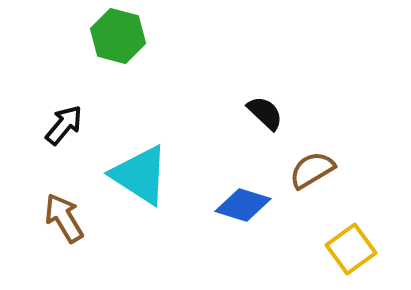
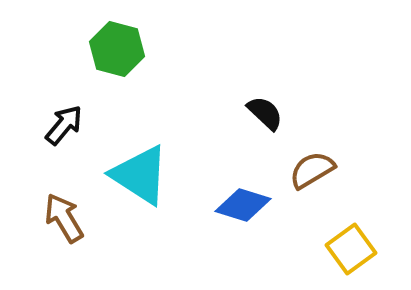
green hexagon: moved 1 px left, 13 px down
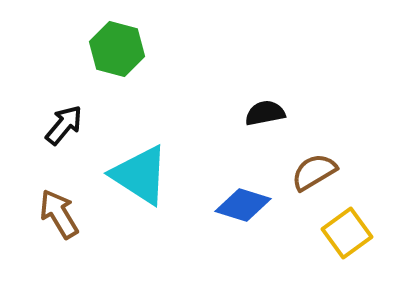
black semicircle: rotated 54 degrees counterclockwise
brown semicircle: moved 2 px right, 2 px down
brown arrow: moved 5 px left, 4 px up
yellow square: moved 4 px left, 16 px up
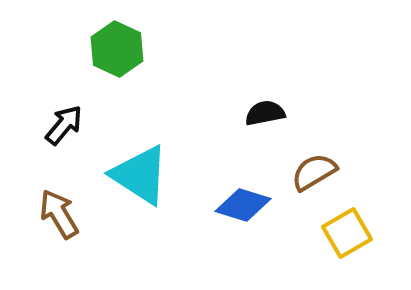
green hexagon: rotated 10 degrees clockwise
yellow square: rotated 6 degrees clockwise
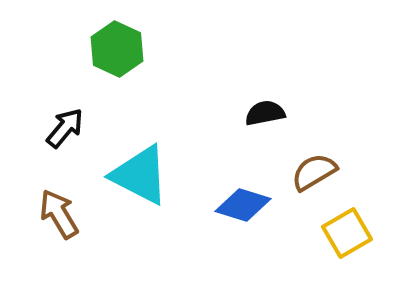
black arrow: moved 1 px right, 3 px down
cyan triangle: rotated 6 degrees counterclockwise
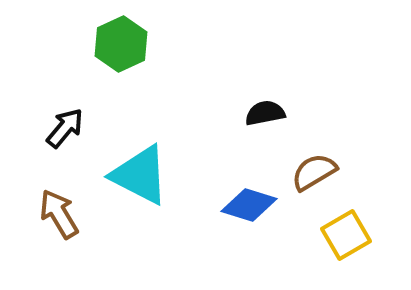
green hexagon: moved 4 px right, 5 px up; rotated 10 degrees clockwise
blue diamond: moved 6 px right
yellow square: moved 1 px left, 2 px down
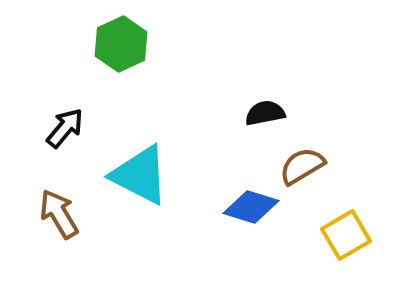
brown semicircle: moved 12 px left, 6 px up
blue diamond: moved 2 px right, 2 px down
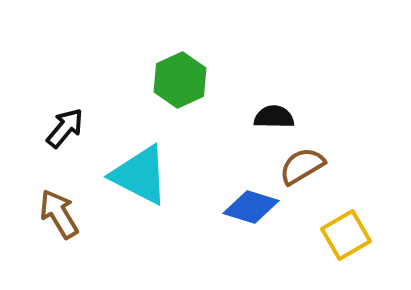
green hexagon: moved 59 px right, 36 px down
black semicircle: moved 9 px right, 4 px down; rotated 12 degrees clockwise
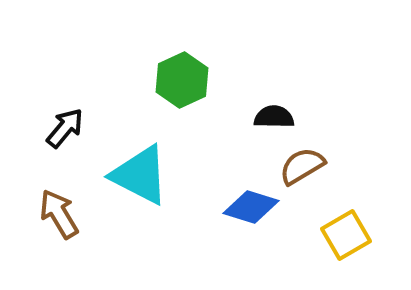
green hexagon: moved 2 px right
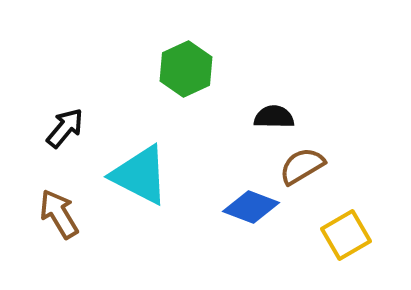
green hexagon: moved 4 px right, 11 px up
blue diamond: rotated 4 degrees clockwise
